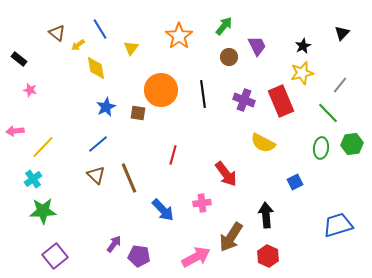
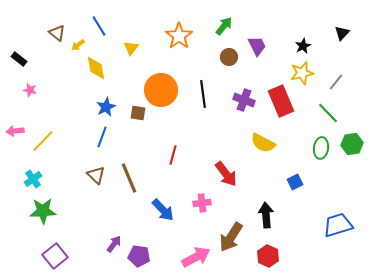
blue line at (100, 29): moved 1 px left, 3 px up
gray line at (340, 85): moved 4 px left, 3 px up
blue line at (98, 144): moved 4 px right, 7 px up; rotated 30 degrees counterclockwise
yellow line at (43, 147): moved 6 px up
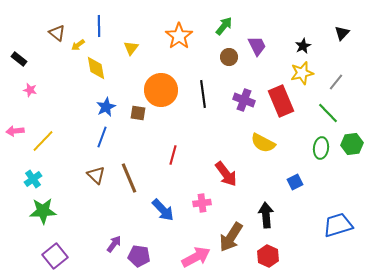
blue line at (99, 26): rotated 30 degrees clockwise
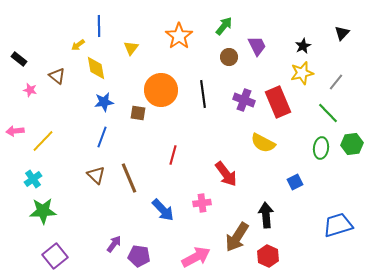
brown triangle at (57, 33): moved 43 px down
red rectangle at (281, 101): moved 3 px left, 1 px down
blue star at (106, 107): moved 2 px left, 5 px up; rotated 18 degrees clockwise
brown arrow at (231, 237): moved 6 px right
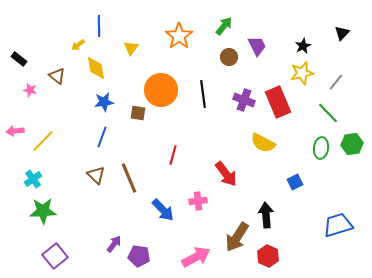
pink cross at (202, 203): moved 4 px left, 2 px up
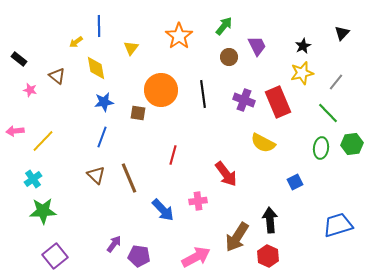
yellow arrow at (78, 45): moved 2 px left, 3 px up
black arrow at (266, 215): moved 4 px right, 5 px down
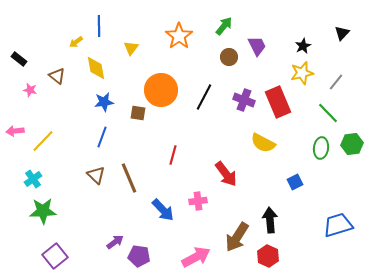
black line at (203, 94): moved 1 px right, 3 px down; rotated 36 degrees clockwise
purple arrow at (114, 244): moved 1 px right, 2 px up; rotated 18 degrees clockwise
